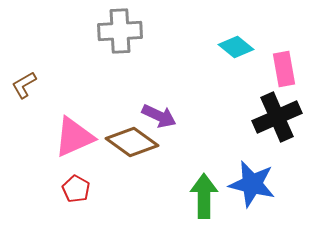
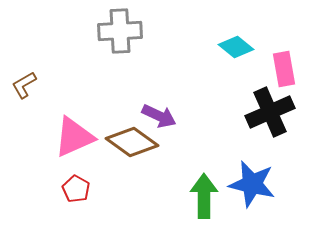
black cross: moved 7 px left, 5 px up
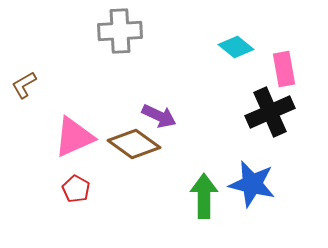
brown diamond: moved 2 px right, 2 px down
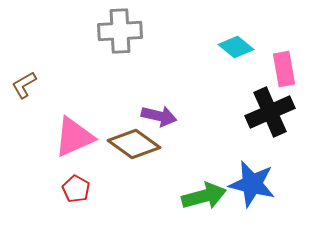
purple arrow: rotated 12 degrees counterclockwise
green arrow: rotated 75 degrees clockwise
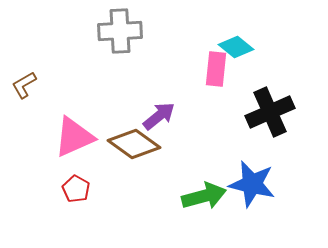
pink rectangle: moved 68 px left; rotated 16 degrees clockwise
purple arrow: rotated 52 degrees counterclockwise
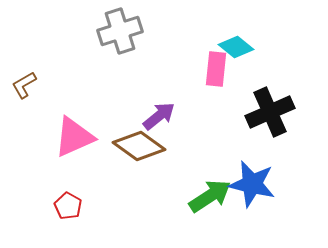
gray cross: rotated 15 degrees counterclockwise
brown diamond: moved 5 px right, 2 px down
red pentagon: moved 8 px left, 17 px down
green arrow: moved 6 px right; rotated 18 degrees counterclockwise
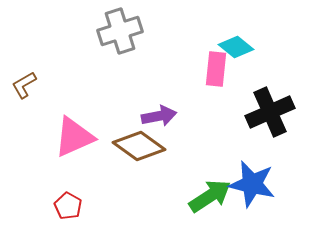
purple arrow: rotated 28 degrees clockwise
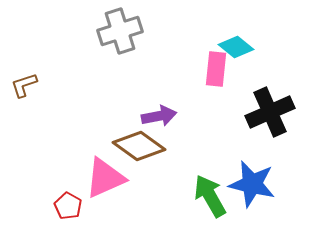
brown L-shape: rotated 12 degrees clockwise
pink triangle: moved 31 px right, 41 px down
green arrow: rotated 87 degrees counterclockwise
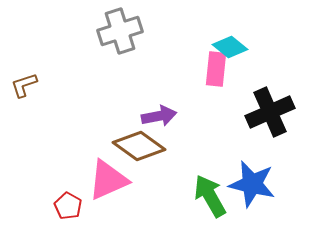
cyan diamond: moved 6 px left
pink triangle: moved 3 px right, 2 px down
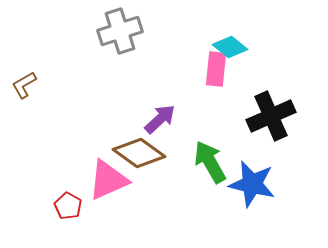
brown L-shape: rotated 12 degrees counterclockwise
black cross: moved 1 px right, 4 px down
purple arrow: moved 1 px right, 3 px down; rotated 32 degrees counterclockwise
brown diamond: moved 7 px down
green arrow: moved 34 px up
